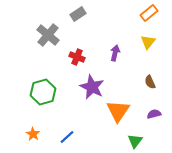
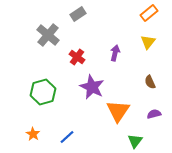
red cross: rotated 14 degrees clockwise
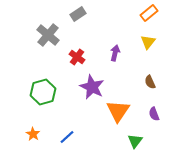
purple semicircle: rotated 96 degrees counterclockwise
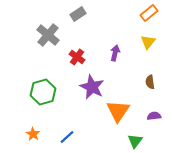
brown semicircle: rotated 16 degrees clockwise
purple semicircle: moved 2 px down; rotated 104 degrees clockwise
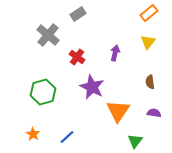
purple semicircle: moved 3 px up; rotated 16 degrees clockwise
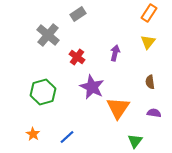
orange rectangle: rotated 18 degrees counterclockwise
orange triangle: moved 3 px up
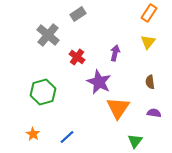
purple star: moved 7 px right, 5 px up
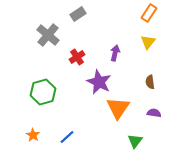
red cross: rotated 21 degrees clockwise
orange star: moved 1 px down
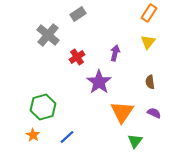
purple star: rotated 10 degrees clockwise
green hexagon: moved 15 px down
orange triangle: moved 4 px right, 4 px down
purple semicircle: rotated 16 degrees clockwise
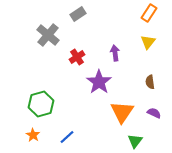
purple arrow: rotated 21 degrees counterclockwise
green hexagon: moved 2 px left, 3 px up
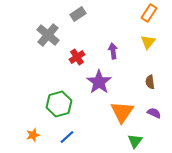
purple arrow: moved 2 px left, 2 px up
green hexagon: moved 18 px right
orange star: rotated 24 degrees clockwise
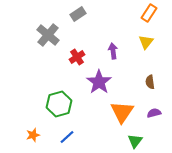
yellow triangle: moved 2 px left
purple semicircle: rotated 40 degrees counterclockwise
